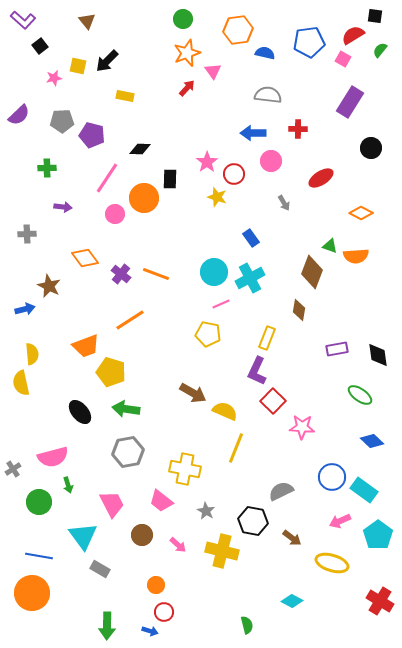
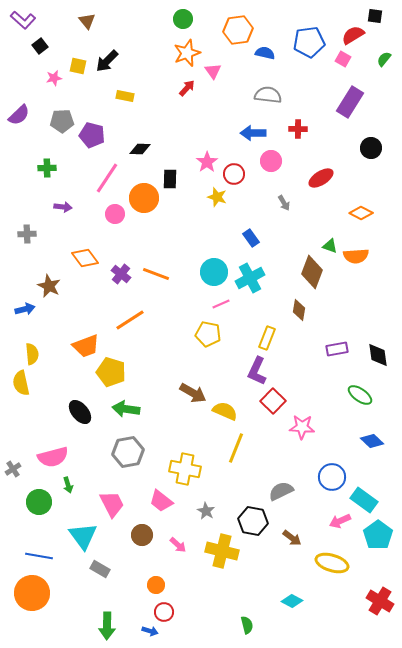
green semicircle at (380, 50): moved 4 px right, 9 px down
cyan rectangle at (364, 490): moved 10 px down
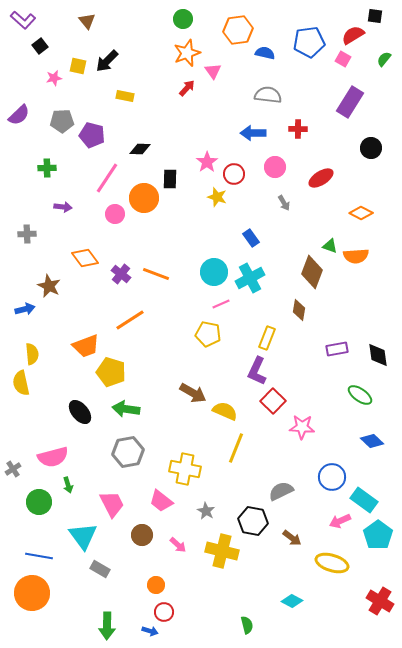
pink circle at (271, 161): moved 4 px right, 6 px down
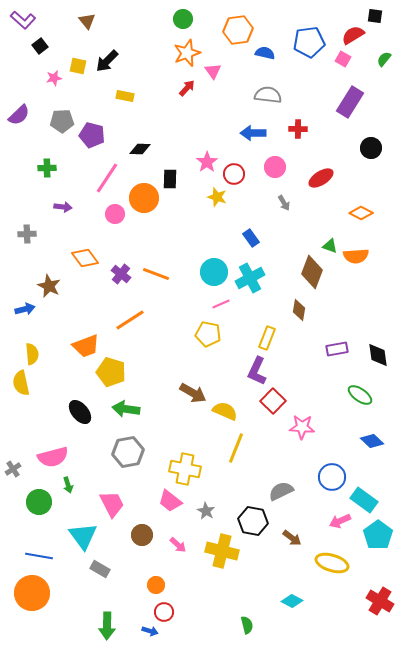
pink trapezoid at (161, 501): moved 9 px right
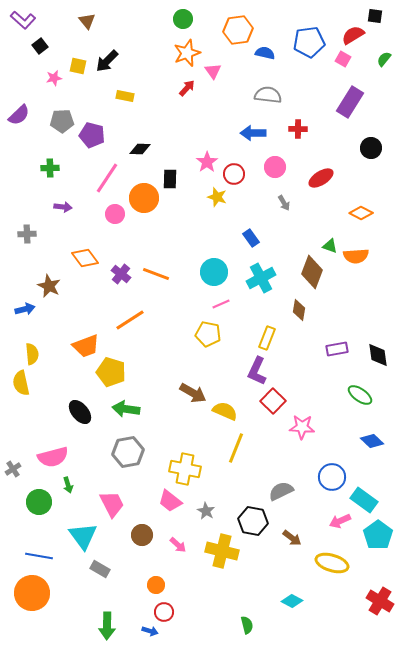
green cross at (47, 168): moved 3 px right
cyan cross at (250, 278): moved 11 px right
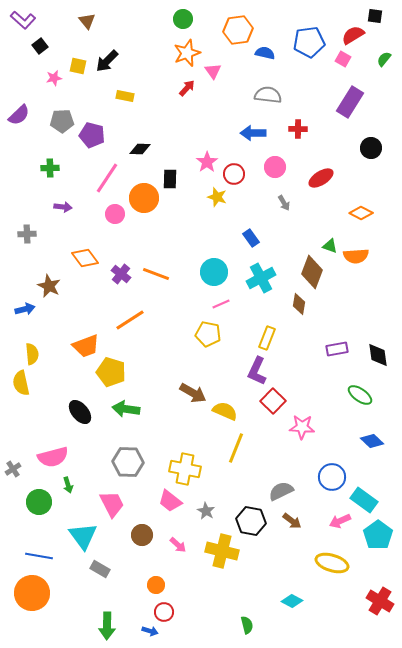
brown diamond at (299, 310): moved 6 px up
gray hexagon at (128, 452): moved 10 px down; rotated 12 degrees clockwise
black hexagon at (253, 521): moved 2 px left
brown arrow at (292, 538): moved 17 px up
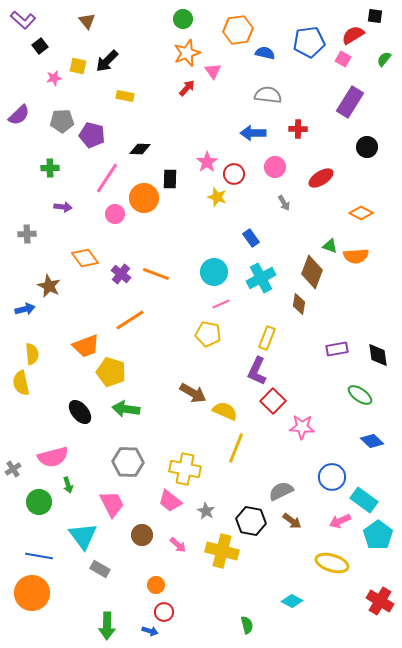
black circle at (371, 148): moved 4 px left, 1 px up
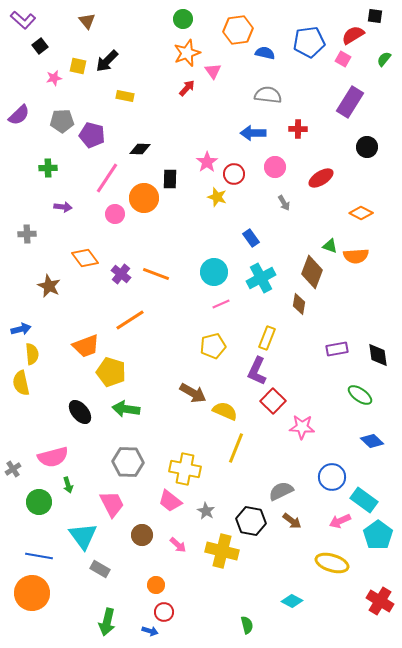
green cross at (50, 168): moved 2 px left
blue arrow at (25, 309): moved 4 px left, 20 px down
yellow pentagon at (208, 334): moved 5 px right, 12 px down; rotated 25 degrees counterclockwise
green arrow at (107, 626): moved 4 px up; rotated 12 degrees clockwise
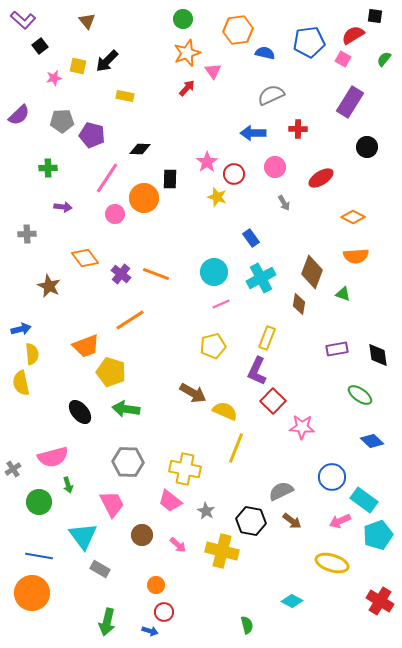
gray semicircle at (268, 95): moved 3 px right; rotated 32 degrees counterclockwise
orange diamond at (361, 213): moved 8 px left, 4 px down
green triangle at (330, 246): moved 13 px right, 48 px down
cyan pentagon at (378, 535): rotated 16 degrees clockwise
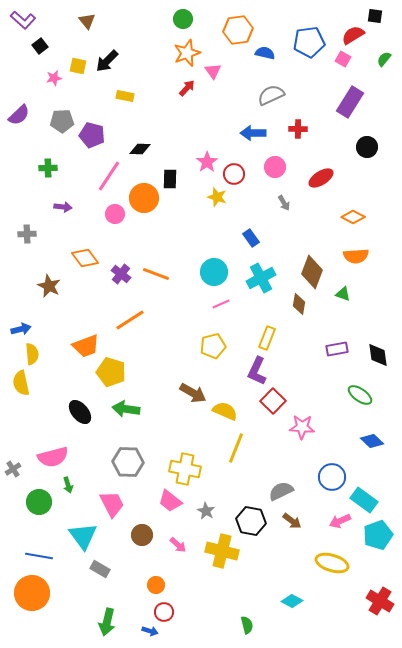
pink line at (107, 178): moved 2 px right, 2 px up
